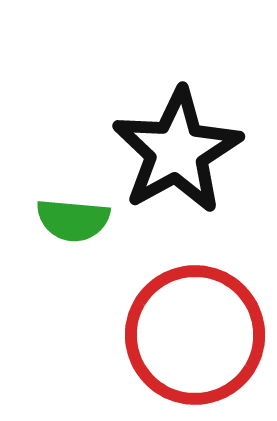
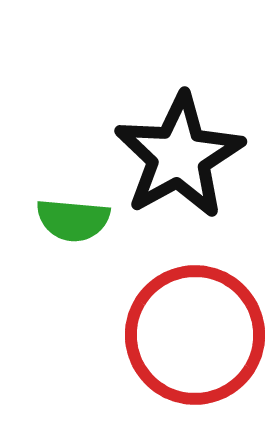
black star: moved 2 px right, 5 px down
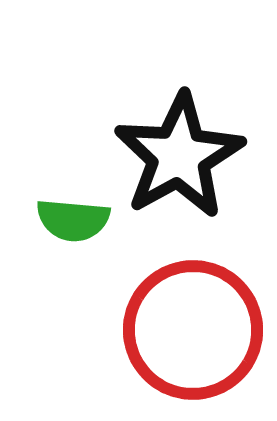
red circle: moved 2 px left, 5 px up
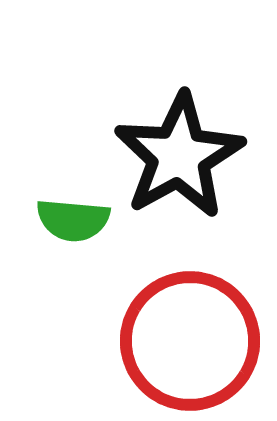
red circle: moved 3 px left, 11 px down
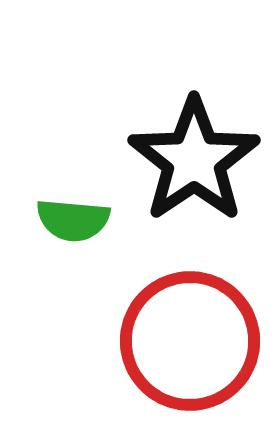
black star: moved 15 px right, 4 px down; rotated 5 degrees counterclockwise
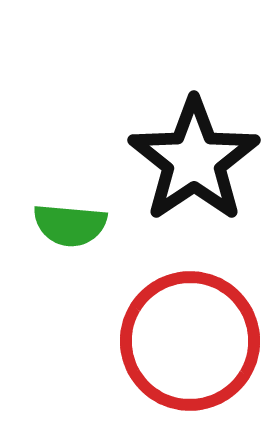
green semicircle: moved 3 px left, 5 px down
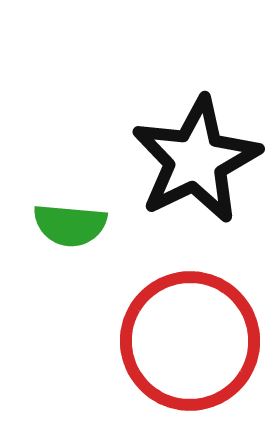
black star: moved 2 px right; rotated 8 degrees clockwise
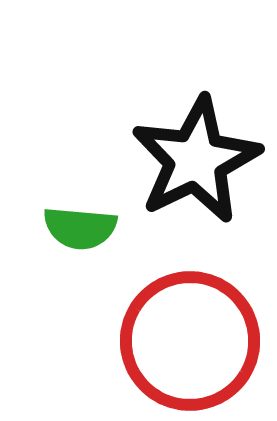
green semicircle: moved 10 px right, 3 px down
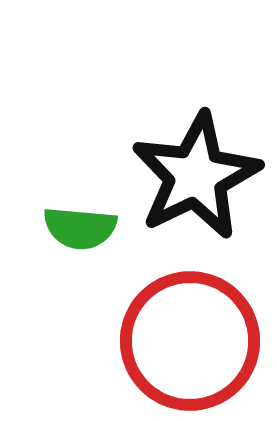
black star: moved 16 px down
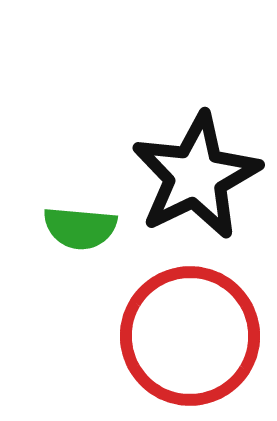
red circle: moved 5 px up
